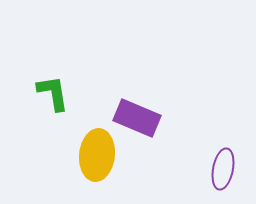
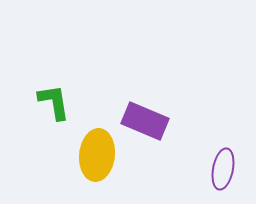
green L-shape: moved 1 px right, 9 px down
purple rectangle: moved 8 px right, 3 px down
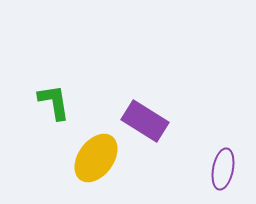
purple rectangle: rotated 9 degrees clockwise
yellow ellipse: moved 1 px left, 3 px down; rotated 30 degrees clockwise
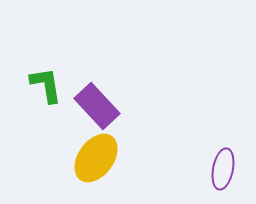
green L-shape: moved 8 px left, 17 px up
purple rectangle: moved 48 px left, 15 px up; rotated 15 degrees clockwise
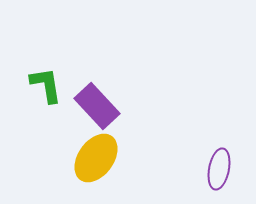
purple ellipse: moved 4 px left
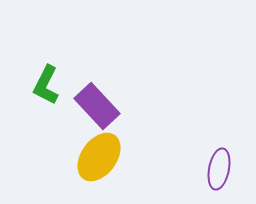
green L-shape: rotated 144 degrees counterclockwise
yellow ellipse: moved 3 px right, 1 px up
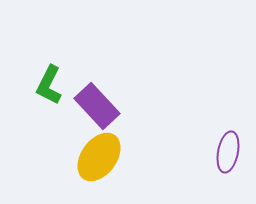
green L-shape: moved 3 px right
purple ellipse: moved 9 px right, 17 px up
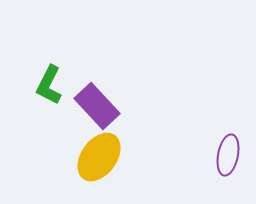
purple ellipse: moved 3 px down
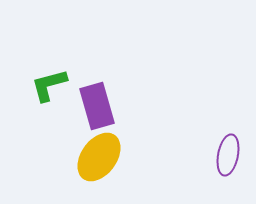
green L-shape: rotated 48 degrees clockwise
purple rectangle: rotated 27 degrees clockwise
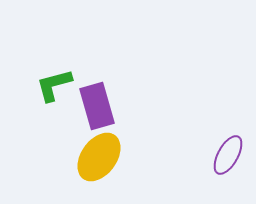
green L-shape: moved 5 px right
purple ellipse: rotated 18 degrees clockwise
